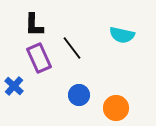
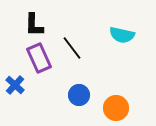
blue cross: moved 1 px right, 1 px up
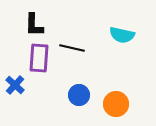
black line: rotated 40 degrees counterclockwise
purple rectangle: rotated 28 degrees clockwise
orange circle: moved 4 px up
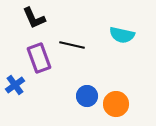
black L-shape: moved 7 px up; rotated 25 degrees counterclockwise
black line: moved 3 px up
purple rectangle: rotated 24 degrees counterclockwise
blue cross: rotated 12 degrees clockwise
blue circle: moved 8 px right, 1 px down
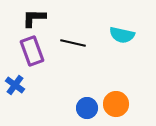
black L-shape: rotated 115 degrees clockwise
black line: moved 1 px right, 2 px up
purple rectangle: moved 7 px left, 7 px up
blue cross: rotated 18 degrees counterclockwise
blue circle: moved 12 px down
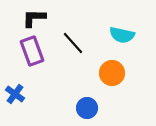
black line: rotated 35 degrees clockwise
blue cross: moved 9 px down
orange circle: moved 4 px left, 31 px up
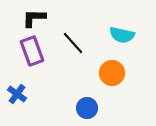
blue cross: moved 2 px right
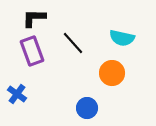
cyan semicircle: moved 3 px down
